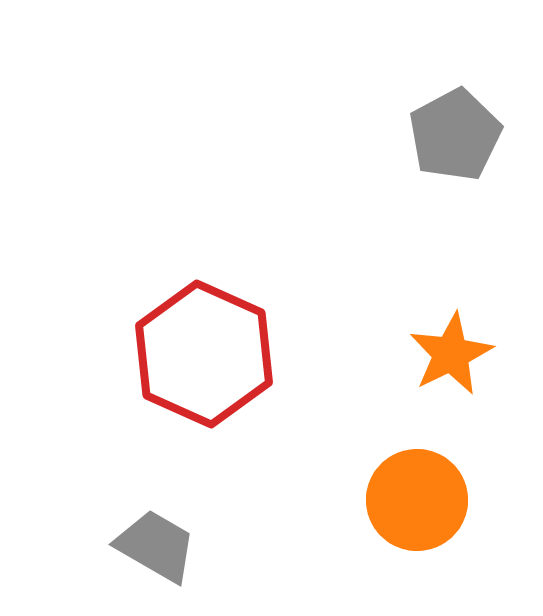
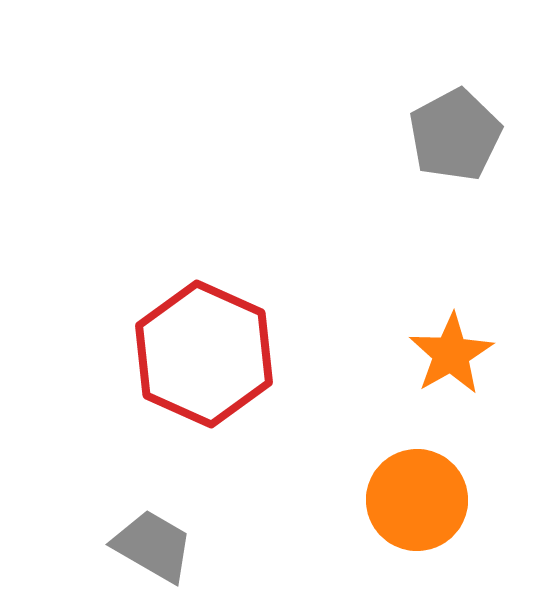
orange star: rotated 4 degrees counterclockwise
gray trapezoid: moved 3 px left
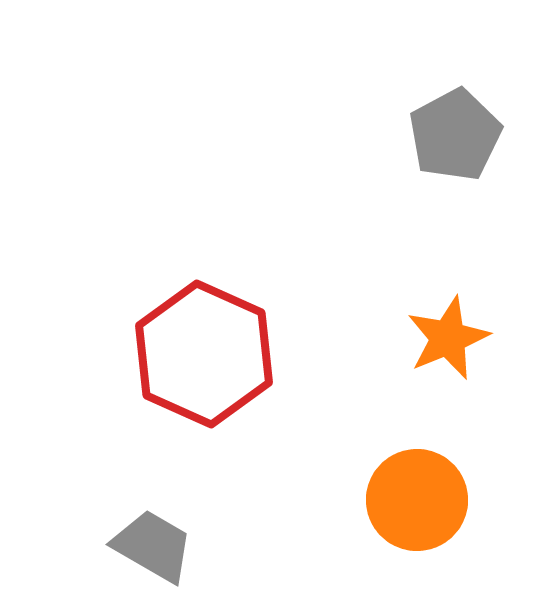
orange star: moved 3 px left, 16 px up; rotated 8 degrees clockwise
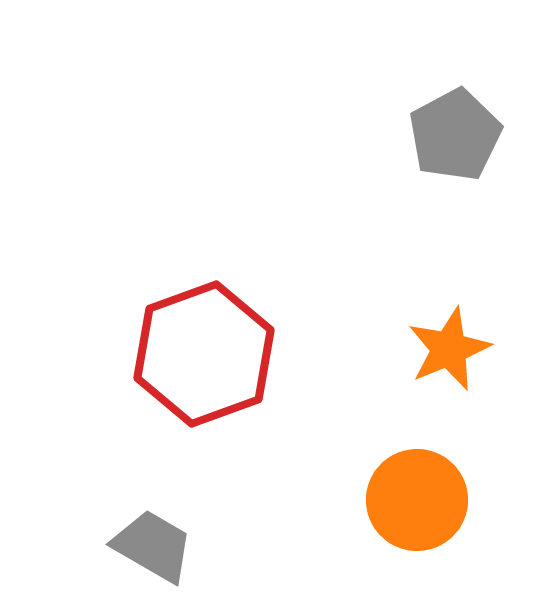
orange star: moved 1 px right, 11 px down
red hexagon: rotated 16 degrees clockwise
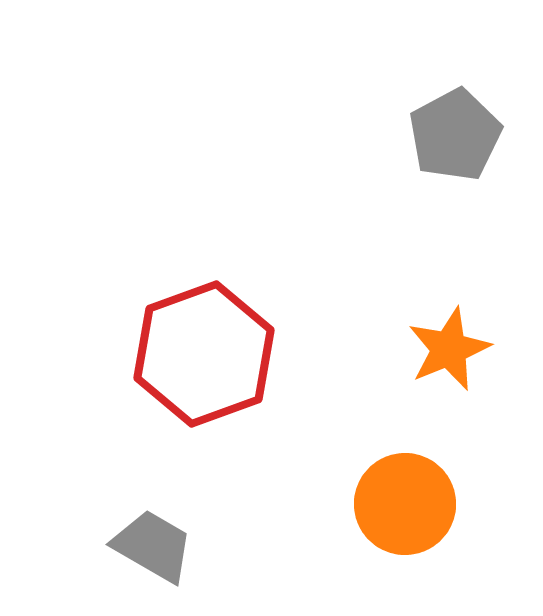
orange circle: moved 12 px left, 4 px down
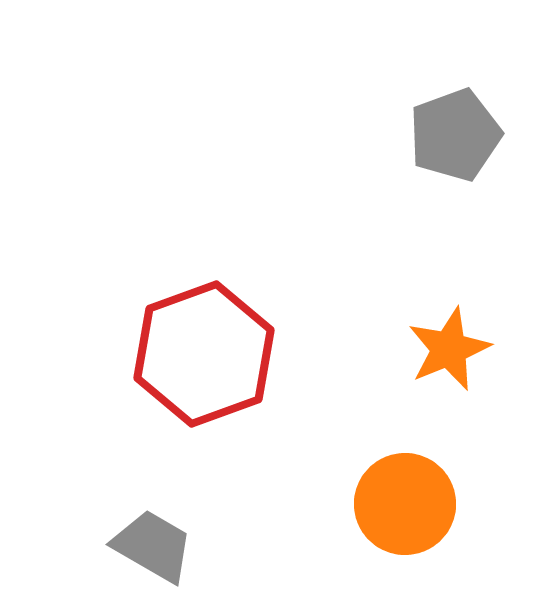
gray pentagon: rotated 8 degrees clockwise
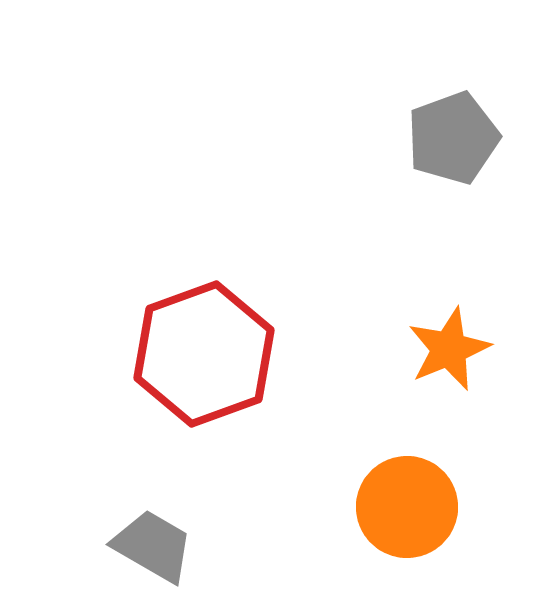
gray pentagon: moved 2 px left, 3 px down
orange circle: moved 2 px right, 3 px down
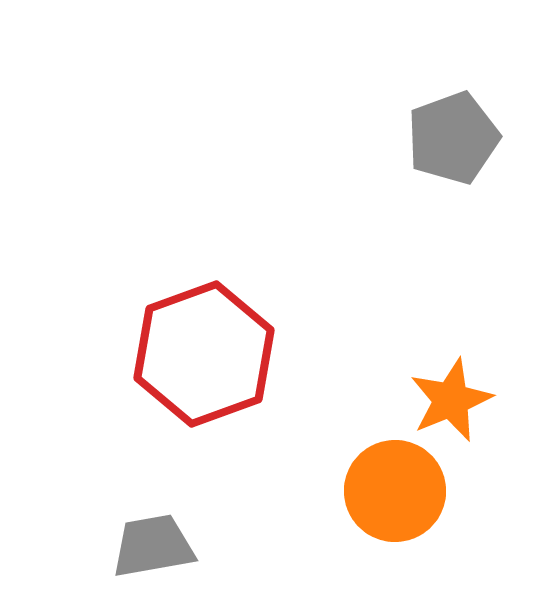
orange star: moved 2 px right, 51 px down
orange circle: moved 12 px left, 16 px up
gray trapezoid: rotated 40 degrees counterclockwise
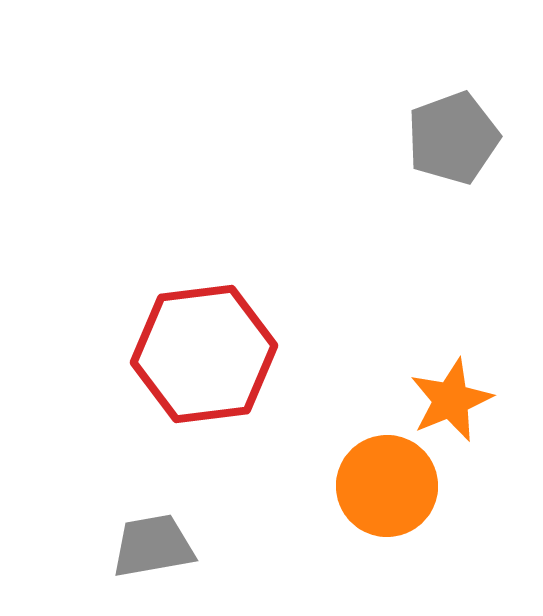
red hexagon: rotated 13 degrees clockwise
orange circle: moved 8 px left, 5 px up
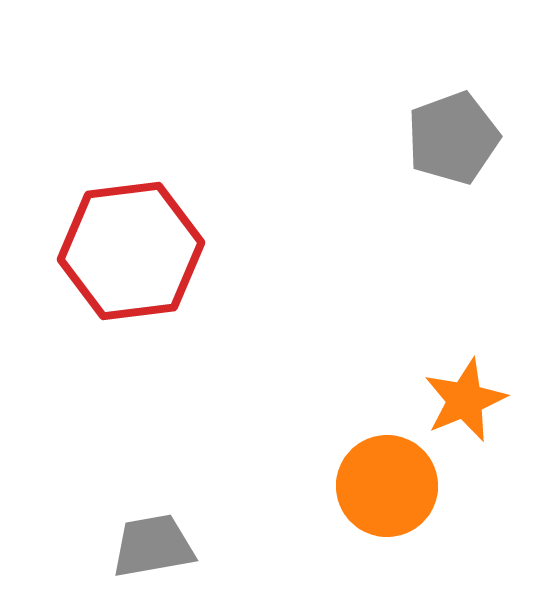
red hexagon: moved 73 px left, 103 px up
orange star: moved 14 px right
